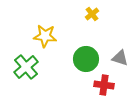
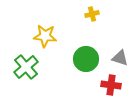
yellow cross: rotated 24 degrees clockwise
red cross: moved 7 px right
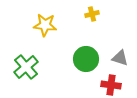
yellow star: moved 11 px up
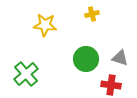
green cross: moved 7 px down
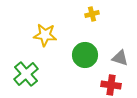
yellow star: moved 10 px down
green circle: moved 1 px left, 4 px up
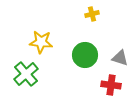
yellow star: moved 4 px left, 7 px down
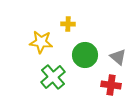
yellow cross: moved 24 px left, 10 px down; rotated 16 degrees clockwise
gray triangle: moved 2 px left, 1 px up; rotated 24 degrees clockwise
green cross: moved 27 px right, 3 px down
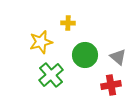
yellow cross: moved 1 px up
yellow star: rotated 20 degrees counterclockwise
green cross: moved 2 px left, 2 px up
red cross: rotated 18 degrees counterclockwise
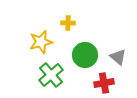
red cross: moved 7 px left, 2 px up
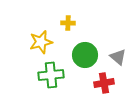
green cross: rotated 35 degrees clockwise
